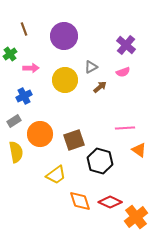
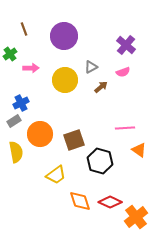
brown arrow: moved 1 px right
blue cross: moved 3 px left, 7 px down
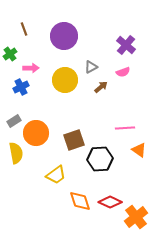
blue cross: moved 16 px up
orange circle: moved 4 px left, 1 px up
yellow semicircle: moved 1 px down
black hexagon: moved 2 px up; rotated 20 degrees counterclockwise
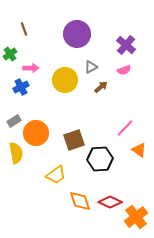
purple circle: moved 13 px right, 2 px up
pink semicircle: moved 1 px right, 2 px up
pink line: rotated 42 degrees counterclockwise
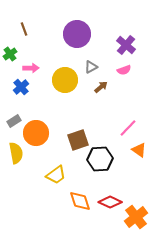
blue cross: rotated 14 degrees counterclockwise
pink line: moved 3 px right
brown square: moved 4 px right
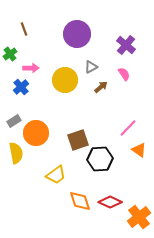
pink semicircle: moved 4 px down; rotated 104 degrees counterclockwise
orange cross: moved 3 px right
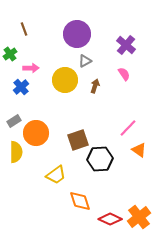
gray triangle: moved 6 px left, 6 px up
brown arrow: moved 6 px left, 1 px up; rotated 32 degrees counterclockwise
yellow semicircle: moved 1 px up; rotated 10 degrees clockwise
red diamond: moved 17 px down
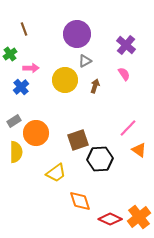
yellow trapezoid: moved 2 px up
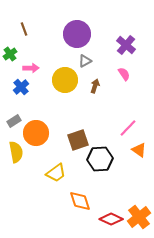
yellow semicircle: rotated 10 degrees counterclockwise
red diamond: moved 1 px right
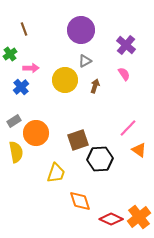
purple circle: moved 4 px right, 4 px up
yellow trapezoid: rotated 35 degrees counterclockwise
